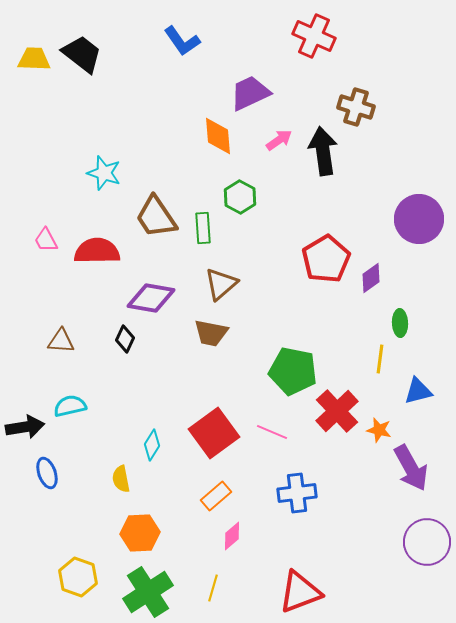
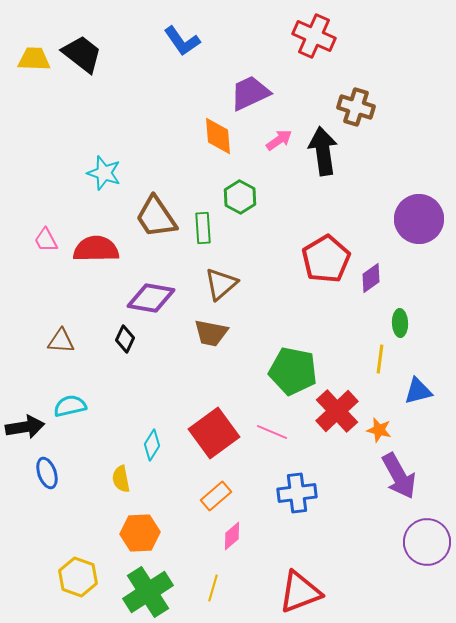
red semicircle at (97, 251): moved 1 px left, 2 px up
purple arrow at (411, 468): moved 12 px left, 8 px down
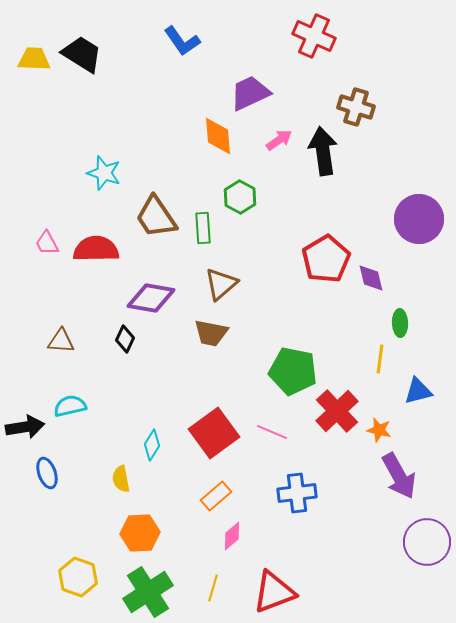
black trapezoid at (82, 54): rotated 6 degrees counterclockwise
pink trapezoid at (46, 240): moved 1 px right, 3 px down
purple diamond at (371, 278): rotated 68 degrees counterclockwise
red triangle at (300, 592): moved 26 px left
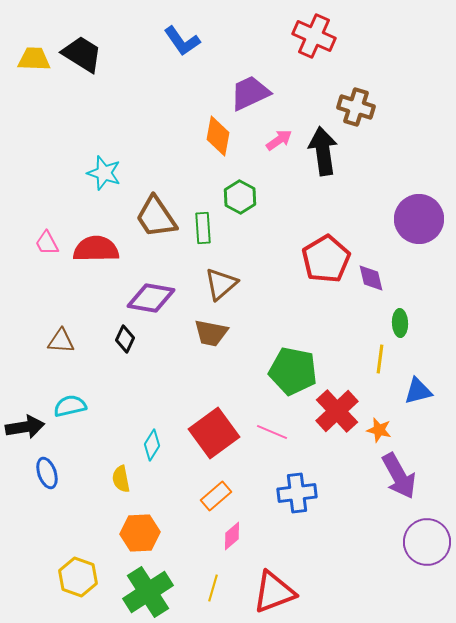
orange diamond at (218, 136): rotated 15 degrees clockwise
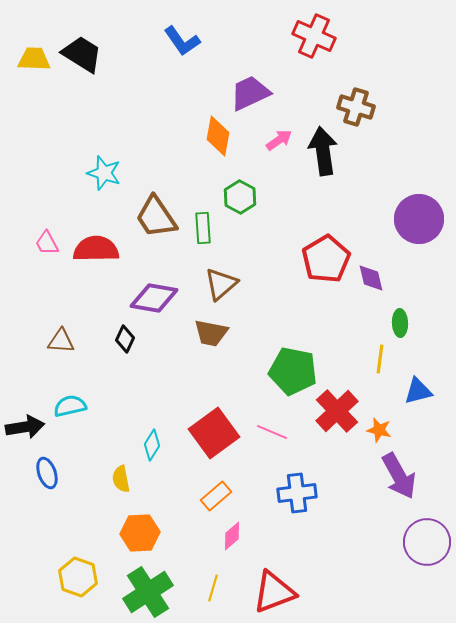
purple diamond at (151, 298): moved 3 px right
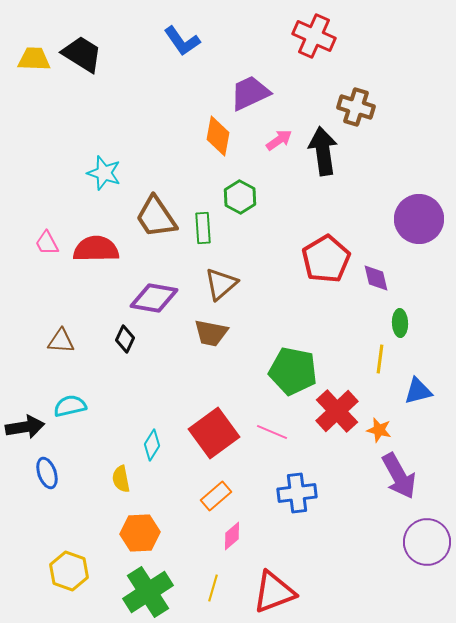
purple diamond at (371, 278): moved 5 px right
yellow hexagon at (78, 577): moved 9 px left, 6 px up
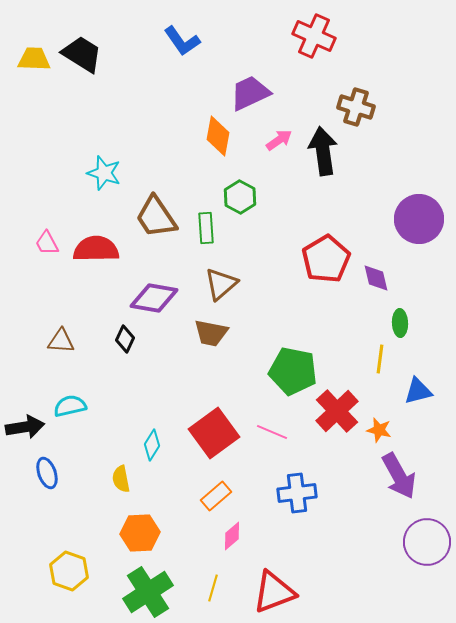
green rectangle at (203, 228): moved 3 px right
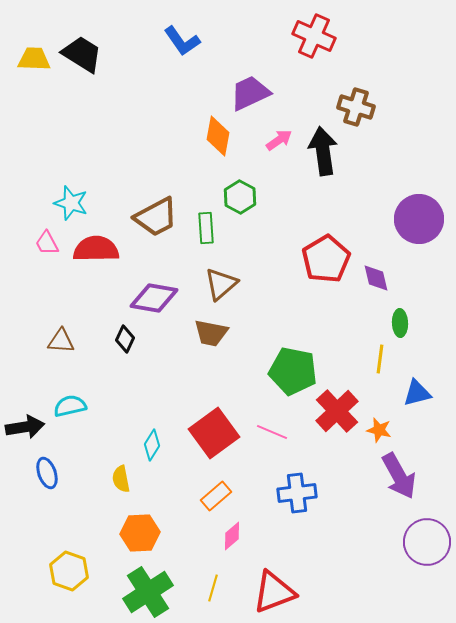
cyan star at (104, 173): moved 33 px left, 30 px down
brown trapezoid at (156, 217): rotated 84 degrees counterclockwise
blue triangle at (418, 391): moved 1 px left, 2 px down
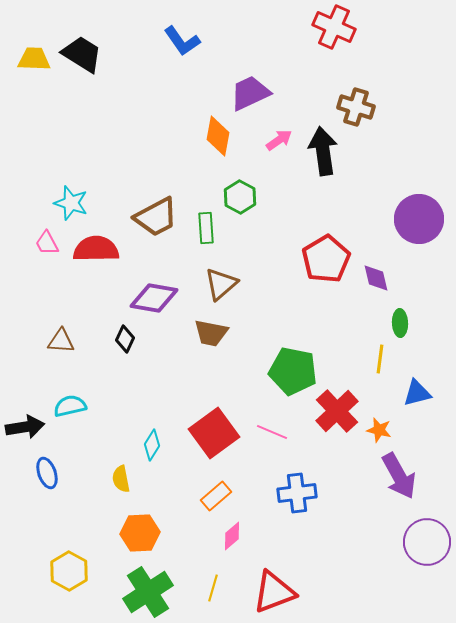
red cross at (314, 36): moved 20 px right, 9 px up
yellow hexagon at (69, 571): rotated 9 degrees clockwise
